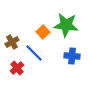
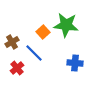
blue cross: moved 3 px right, 7 px down
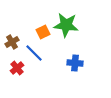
orange square: rotated 16 degrees clockwise
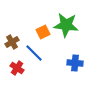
red cross: rotated 16 degrees counterclockwise
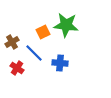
blue cross: moved 15 px left
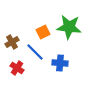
green star: moved 3 px right, 2 px down
blue line: moved 1 px right, 1 px up
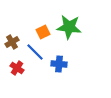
blue cross: moved 1 px left, 1 px down
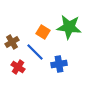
orange square: rotated 32 degrees counterclockwise
blue cross: rotated 14 degrees counterclockwise
red cross: moved 1 px right, 1 px up
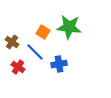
brown cross: rotated 24 degrees counterclockwise
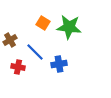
orange square: moved 9 px up
brown cross: moved 2 px left, 2 px up; rotated 24 degrees clockwise
red cross: rotated 24 degrees counterclockwise
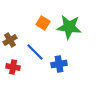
red cross: moved 5 px left
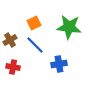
orange square: moved 9 px left; rotated 32 degrees clockwise
blue line: moved 7 px up
